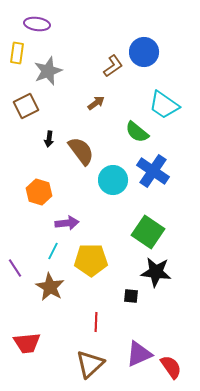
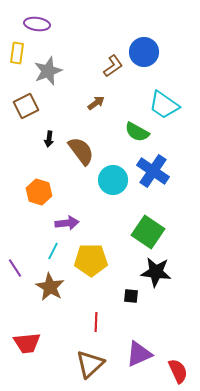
green semicircle: rotated 10 degrees counterclockwise
red semicircle: moved 7 px right, 4 px down; rotated 10 degrees clockwise
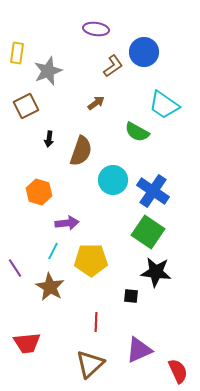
purple ellipse: moved 59 px right, 5 px down
brown semicircle: rotated 56 degrees clockwise
blue cross: moved 20 px down
purple triangle: moved 4 px up
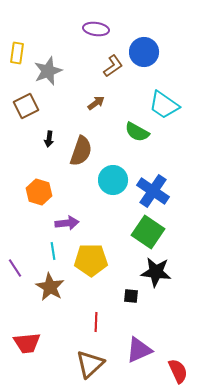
cyan line: rotated 36 degrees counterclockwise
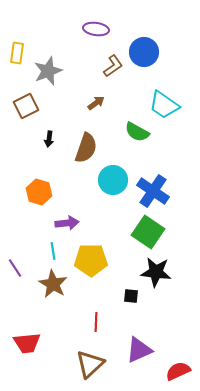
brown semicircle: moved 5 px right, 3 px up
brown star: moved 3 px right, 3 px up
red semicircle: rotated 90 degrees counterclockwise
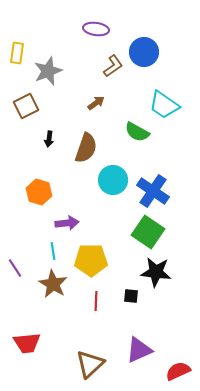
red line: moved 21 px up
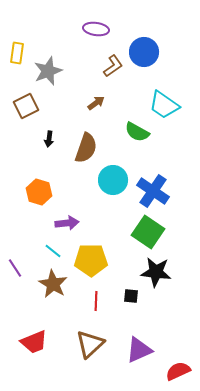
cyan line: rotated 42 degrees counterclockwise
red trapezoid: moved 7 px right, 1 px up; rotated 16 degrees counterclockwise
brown triangle: moved 20 px up
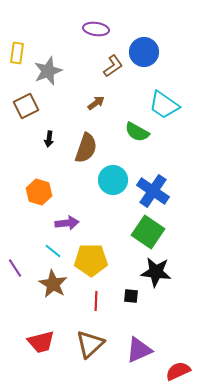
red trapezoid: moved 7 px right; rotated 8 degrees clockwise
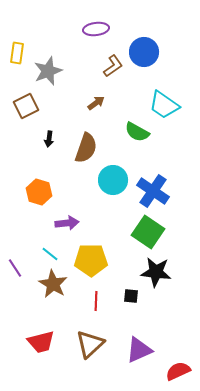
purple ellipse: rotated 15 degrees counterclockwise
cyan line: moved 3 px left, 3 px down
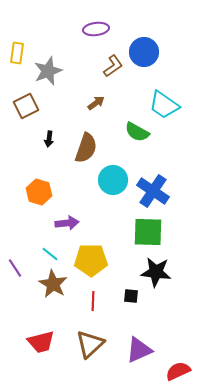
green square: rotated 32 degrees counterclockwise
red line: moved 3 px left
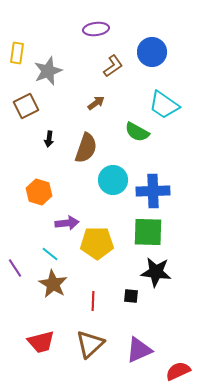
blue circle: moved 8 px right
blue cross: rotated 36 degrees counterclockwise
yellow pentagon: moved 6 px right, 17 px up
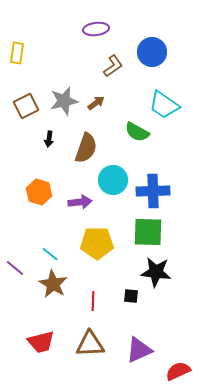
gray star: moved 16 px right, 30 px down; rotated 8 degrees clockwise
purple arrow: moved 13 px right, 21 px up
purple line: rotated 18 degrees counterclockwise
brown triangle: rotated 40 degrees clockwise
